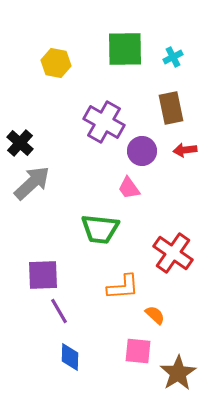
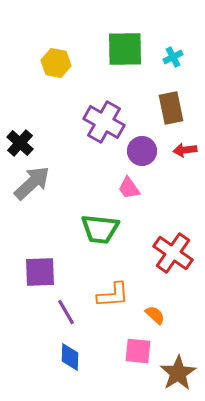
purple square: moved 3 px left, 3 px up
orange L-shape: moved 10 px left, 8 px down
purple line: moved 7 px right, 1 px down
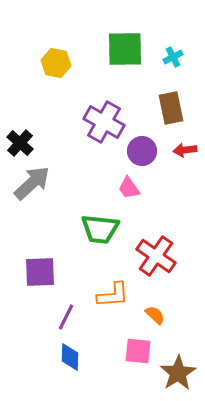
red cross: moved 17 px left, 3 px down
purple line: moved 5 px down; rotated 56 degrees clockwise
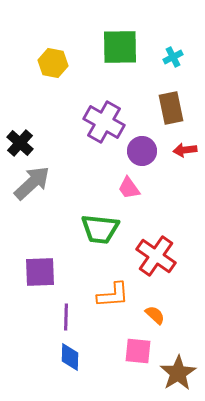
green square: moved 5 px left, 2 px up
yellow hexagon: moved 3 px left
purple line: rotated 24 degrees counterclockwise
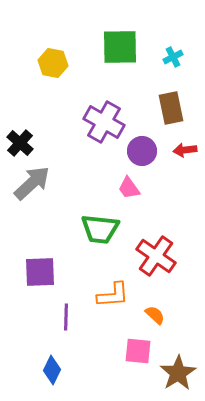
blue diamond: moved 18 px left, 13 px down; rotated 24 degrees clockwise
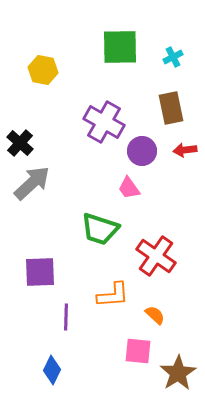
yellow hexagon: moved 10 px left, 7 px down
green trapezoid: rotated 12 degrees clockwise
